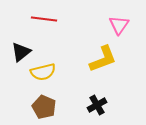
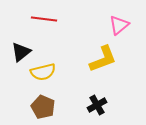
pink triangle: rotated 15 degrees clockwise
brown pentagon: moved 1 px left
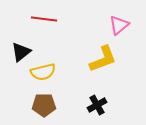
brown pentagon: moved 1 px right, 2 px up; rotated 25 degrees counterclockwise
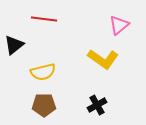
black triangle: moved 7 px left, 7 px up
yellow L-shape: rotated 56 degrees clockwise
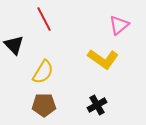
red line: rotated 55 degrees clockwise
black triangle: rotated 35 degrees counterclockwise
yellow semicircle: rotated 45 degrees counterclockwise
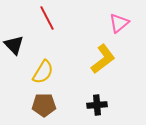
red line: moved 3 px right, 1 px up
pink triangle: moved 2 px up
yellow L-shape: rotated 72 degrees counterclockwise
black cross: rotated 24 degrees clockwise
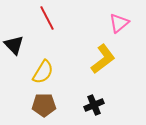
black cross: moved 3 px left; rotated 18 degrees counterclockwise
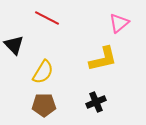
red line: rotated 35 degrees counterclockwise
yellow L-shape: rotated 24 degrees clockwise
black cross: moved 2 px right, 3 px up
